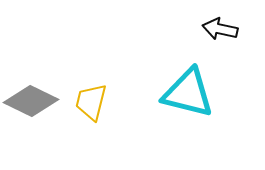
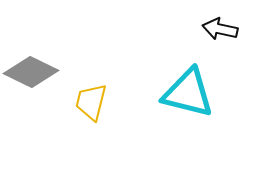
gray diamond: moved 29 px up
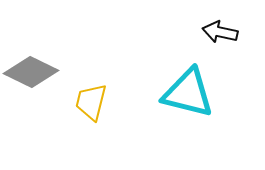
black arrow: moved 3 px down
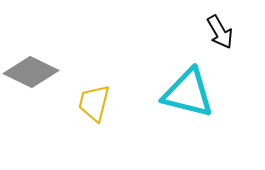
black arrow: rotated 132 degrees counterclockwise
yellow trapezoid: moved 3 px right, 1 px down
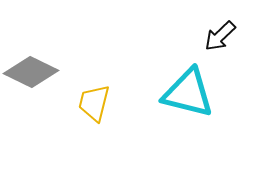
black arrow: moved 4 px down; rotated 76 degrees clockwise
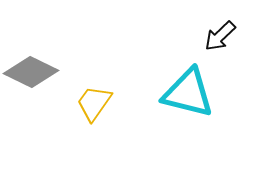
yellow trapezoid: rotated 21 degrees clockwise
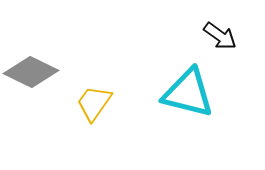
black arrow: rotated 100 degrees counterclockwise
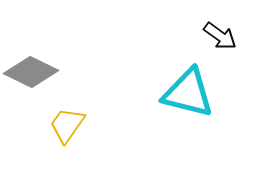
yellow trapezoid: moved 27 px left, 22 px down
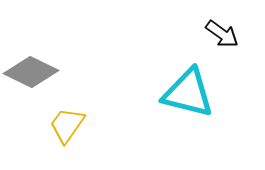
black arrow: moved 2 px right, 2 px up
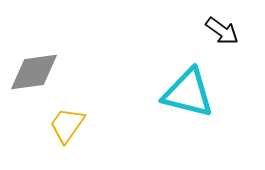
black arrow: moved 3 px up
gray diamond: moved 3 px right; rotated 34 degrees counterclockwise
